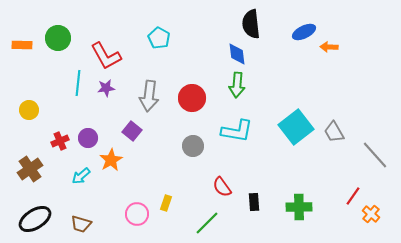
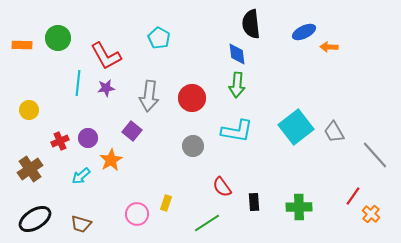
green line: rotated 12 degrees clockwise
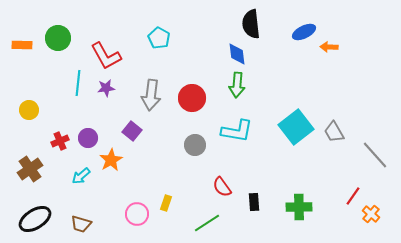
gray arrow: moved 2 px right, 1 px up
gray circle: moved 2 px right, 1 px up
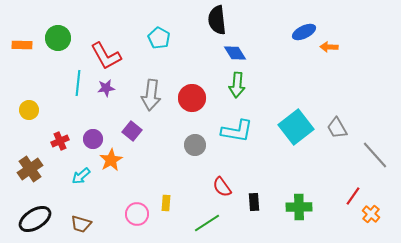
black semicircle: moved 34 px left, 4 px up
blue diamond: moved 2 px left, 1 px up; rotated 25 degrees counterclockwise
gray trapezoid: moved 3 px right, 4 px up
purple circle: moved 5 px right, 1 px down
yellow rectangle: rotated 14 degrees counterclockwise
